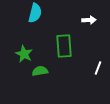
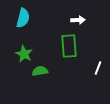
cyan semicircle: moved 12 px left, 5 px down
white arrow: moved 11 px left
green rectangle: moved 5 px right
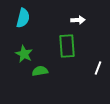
green rectangle: moved 2 px left
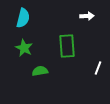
white arrow: moved 9 px right, 4 px up
green star: moved 6 px up
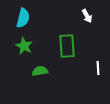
white arrow: rotated 64 degrees clockwise
green star: moved 2 px up
white line: rotated 24 degrees counterclockwise
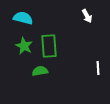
cyan semicircle: rotated 90 degrees counterclockwise
green rectangle: moved 18 px left
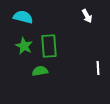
cyan semicircle: moved 1 px up
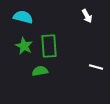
white line: moved 2 px left, 1 px up; rotated 72 degrees counterclockwise
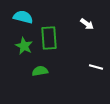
white arrow: moved 8 px down; rotated 24 degrees counterclockwise
green rectangle: moved 8 px up
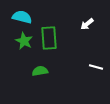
cyan semicircle: moved 1 px left
white arrow: rotated 104 degrees clockwise
green star: moved 5 px up
